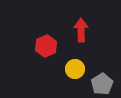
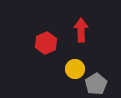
red hexagon: moved 3 px up
gray pentagon: moved 6 px left
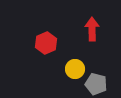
red arrow: moved 11 px right, 1 px up
gray pentagon: rotated 25 degrees counterclockwise
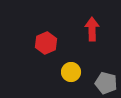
yellow circle: moved 4 px left, 3 px down
gray pentagon: moved 10 px right, 1 px up
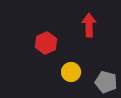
red arrow: moved 3 px left, 4 px up
gray pentagon: moved 1 px up
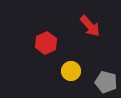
red arrow: moved 1 px right, 1 px down; rotated 140 degrees clockwise
yellow circle: moved 1 px up
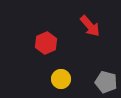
yellow circle: moved 10 px left, 8 px down
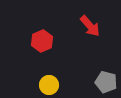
red hexagon: moved 4 px left, 2 px up
yellow circle: moved 12 px left, 6 px down
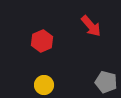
red arrow: moved 1 px right
yellow circle: moved 5 px left
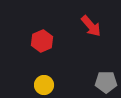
gray pentagon: rotated 15 degrees counterclockwise
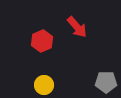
red arrow: moved 14 px left, 1 px down
